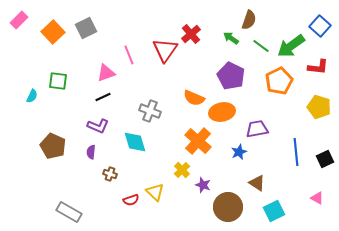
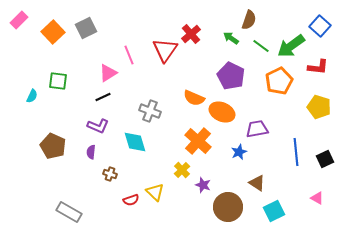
pink triangle at (106, 73): moved 2 px right; rotated 12 degrees counterclockwise
orange ellipse at (222, 112): rotated 35 degrees clockwise
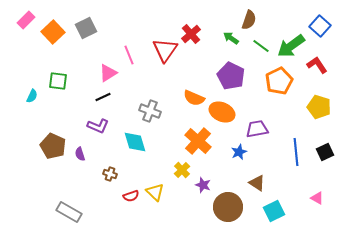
pink rectangle at (19, 20): moved 7 px right
red L-shape at (318, 67): moved 1 px left, 2 px up; rotated 130 degrees counterclockwise
purple semicircle at (91, 152): moved 11 px left, 2 px down; rotated 24 degrees counterclockwise
black square at (325, 159): moved 7 px up
red semicircle at (131, 200): moved 4 px up
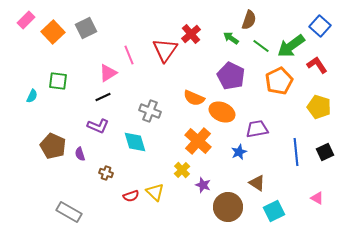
brown cross at (110, 174): moved 4 px left, 1 px up
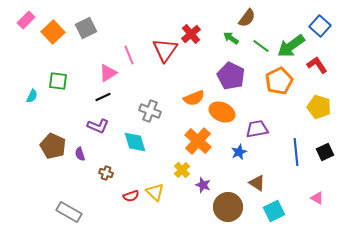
brown semicircle at (249, 20): moved 2 px left, 2 px up; rotated 18 degrees clockwise
orange semicircle at (194, 98): rotated 45 degrees counterclockwise
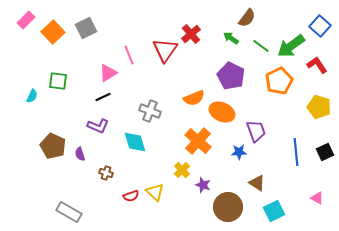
purple trapezoid at (257, 129): moved 1 px left, 2 px down; rotated 80 degrees clockwise
blue star at (239, 152): rotated 21 degrees clockwise
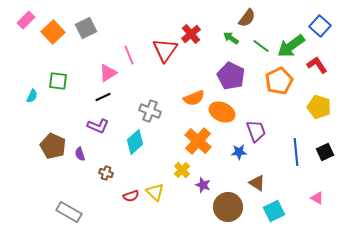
cyan diamond at (135, 142): rotated 65 degrees clockwise
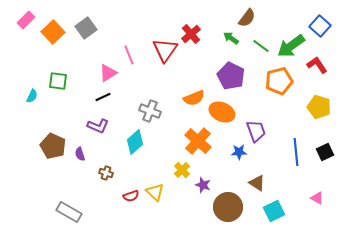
gray square at (86, 28): rotated 10 degrees counterclockwise
orange pentagon at (279, 81): rotated 12 degrees clockwise
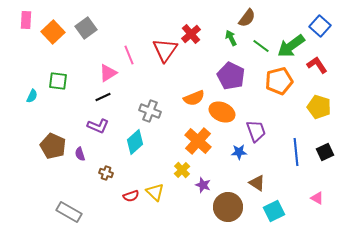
pink rectangle at (26, 20): rotated 42 degrees counterclockwise
green arrow at (231, 38): rotated 28 degrees clockwise
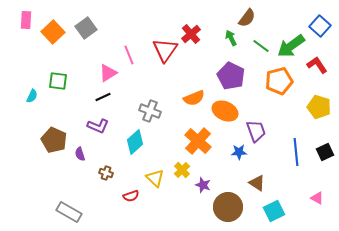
orange ellipse at (222, 112): moved 3 px right, 1 px up
brown pentagon at (53, 146): moved 1 px right, 6 px up
yellow triangle at (155, 192): moved 14 px up
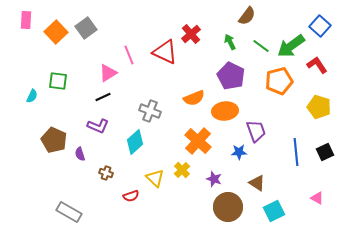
brown semicircle at (247, 18): moved 2 px up
orange square at (53, 32): moved 3 px right
green arrow at (231, 38): moved 1 px left, 4 px down
red triangle at (165, 50): moved 2 px down; rotated 40 degrees counterclockwise
orange ellipse at (225, 111): rotated 30 degrees counterclockwise
purple star at (203, 185): moved 11 px right, 6 px up
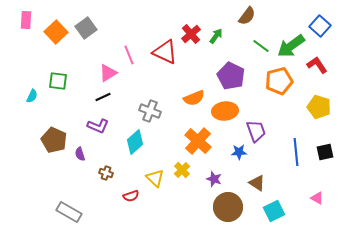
green arrow at (230, 42): moved 14 px left, 6 px up; rotated 63 degrees clockwise
black square at (325, 152): rotated 12 degrees clockwise
